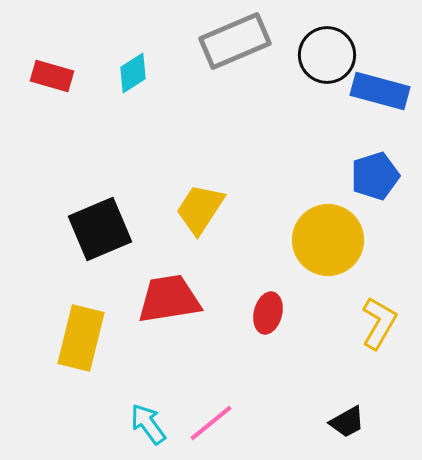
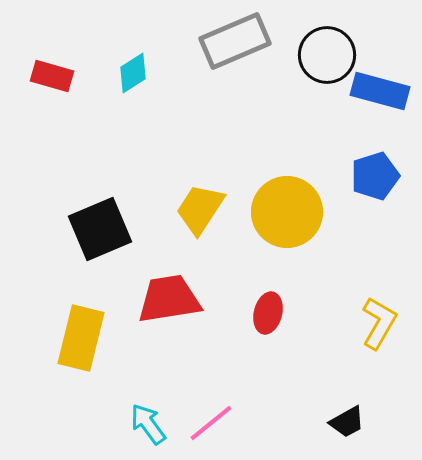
yellow circle: moved 41 px left, 28 px up
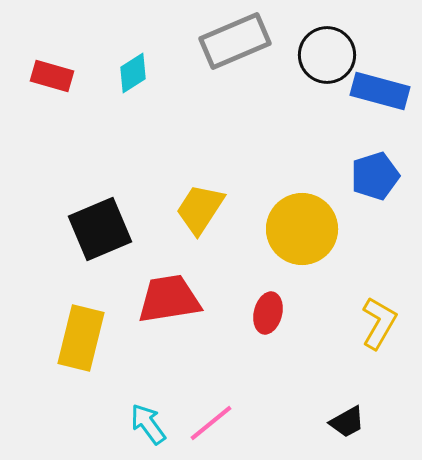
yellow circle: moved 15 px right, 17 px down
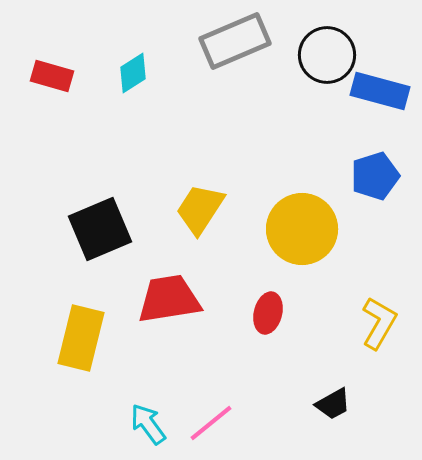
black trapezoid: moved 14 px left, 18 px up
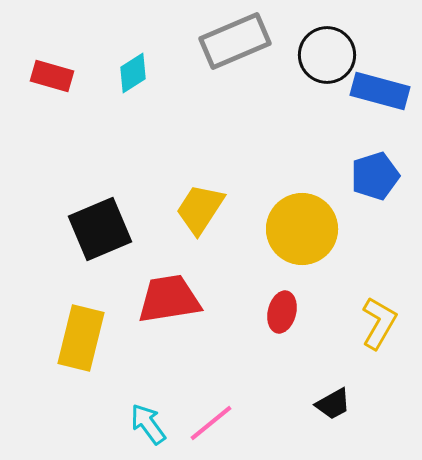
red ellipse: moved 14 px right, 1 px up
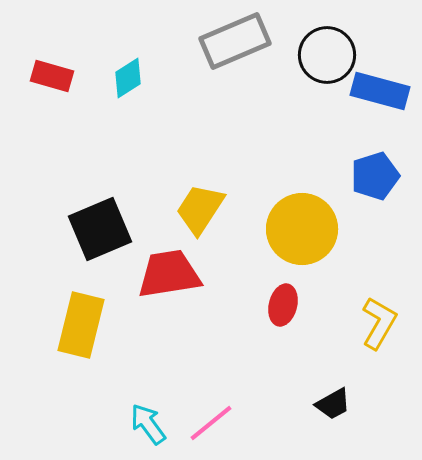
cyan diamond: moved 5 px left, 5 px down
red trapezoid: moved 25 px up
red ellipse: moved 1 px right, 7 px up
yellow rectangle: moved 13 px up
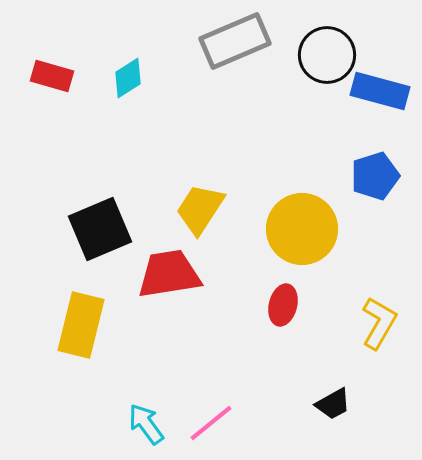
cyan arrow: moved 2 px left
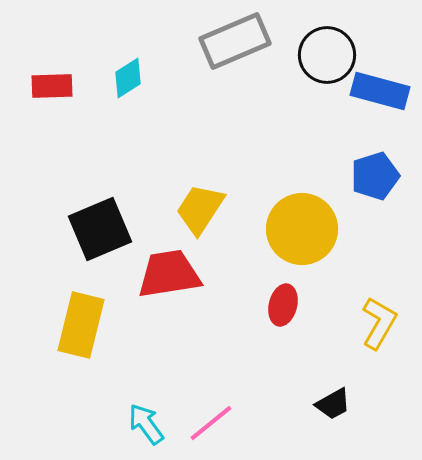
red rectangle: moved 10 px down; rotated 18 degrees counterclockwise
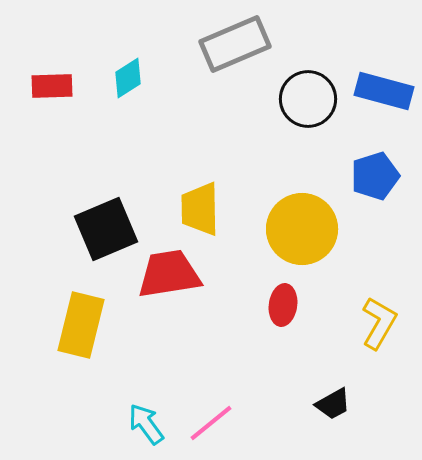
gray rectangle: moved 3 px down
black circle: moved 19 px left, 44 px down
blue rectangle: moved 4 px right
yellow trapezoid: rotated 34 degrees counterclockwise
black square: moved 6 px right
red ellipse: rotated 6 degrees counterclockwise
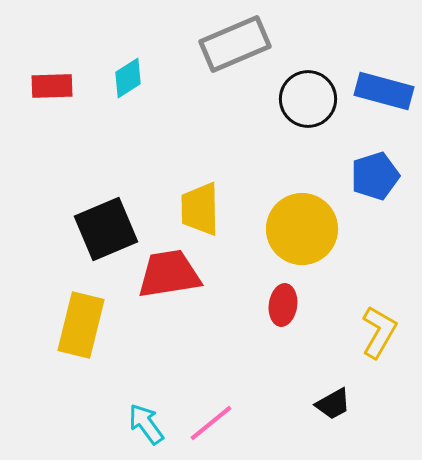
yellow L-shape: moved 9 px down
